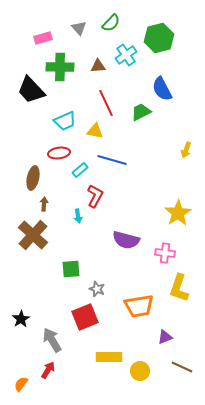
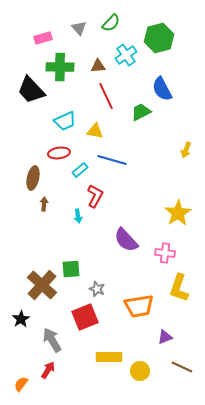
red line: moved 7 px up
brown cross: moved 9 px right, 50 px down
purple semicircle: rotated 32 degrees clockwise
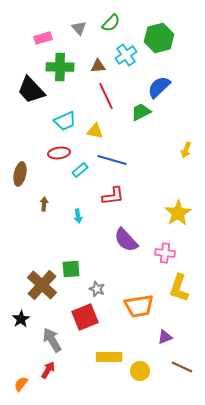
blue semicircle: moved 3 px left, 2 px up; rotated 75 degrees clockwise
brown ellipse: moved 13 px left, 4 px up
red L-shape: moved 18 px right; rotated 55 degrees clockwise
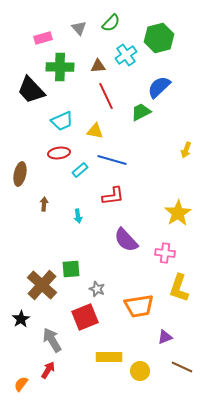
cyan trapezoid: moved 3 px left
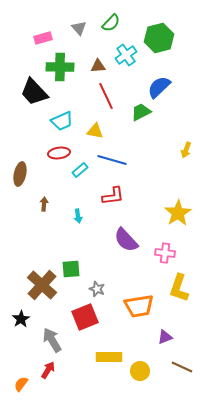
black trapezoid: moved 3 px right, 2 px down
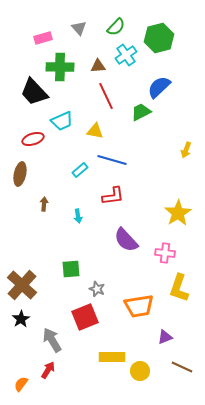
green semicircle: moved 5 px right, 4 px down
red ellipse: moved 26 px left, 14 px up; rotated 10 degrees counterclockwise
brown cross: moved 20 px left
yellow rectangle: moved 3 px right
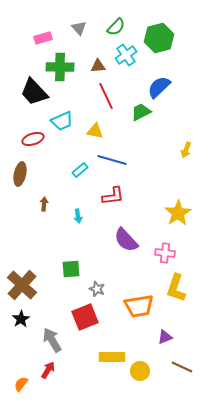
yellow L-shape: moved 3 px left
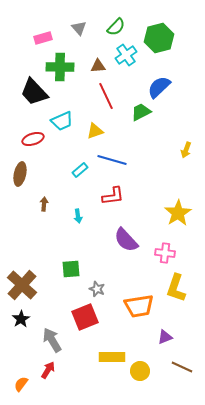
yellow triangle: rotated 30 degrees counterclockwise
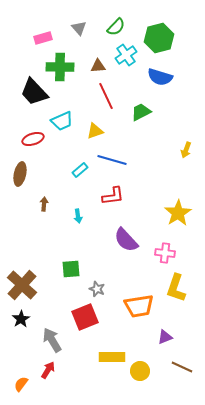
blue semicircle: moved 1 px right, 10 px up; rotated 120 degrees counterclockwise
